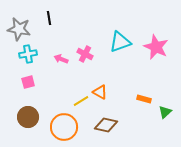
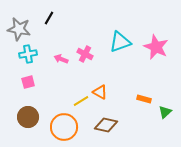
black line: rotated 40 degrees clockwise
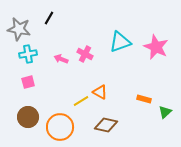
orange circle: moved 4 px left
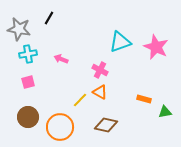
pink cross: moved 15 px right, 16 px down
yellow line: moved 1 px left, 1 px up; rotated 14 degrees counterclockwise
green triangle: rotated 32 degrees clockwise
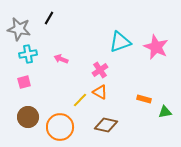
pink cross: rotated 28 degrees clockwise
pink square: moved 4 px left
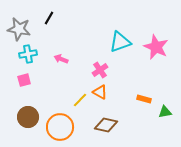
pink square: moved 2 px up
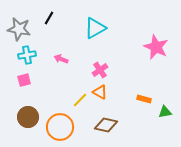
cyan triangle: moved 25 px left, 14 px up; rotated 10 degrees counterclockwise
cyan cross: moved 1 px left, 1 px down
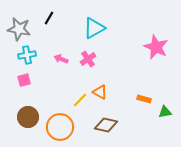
cyan triangle: moved 1 px left
pink cross: moved 12 px left, 11 px up
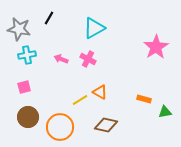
pink star: rotated 15 degrees clockwise
pink cross: rotated 28 degrees counterclockwise
pink square: moved 7 px down
yellow line: rotated 14 degrees clockwise
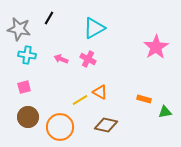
cyan cross: rotated 18 degrees clockwise
